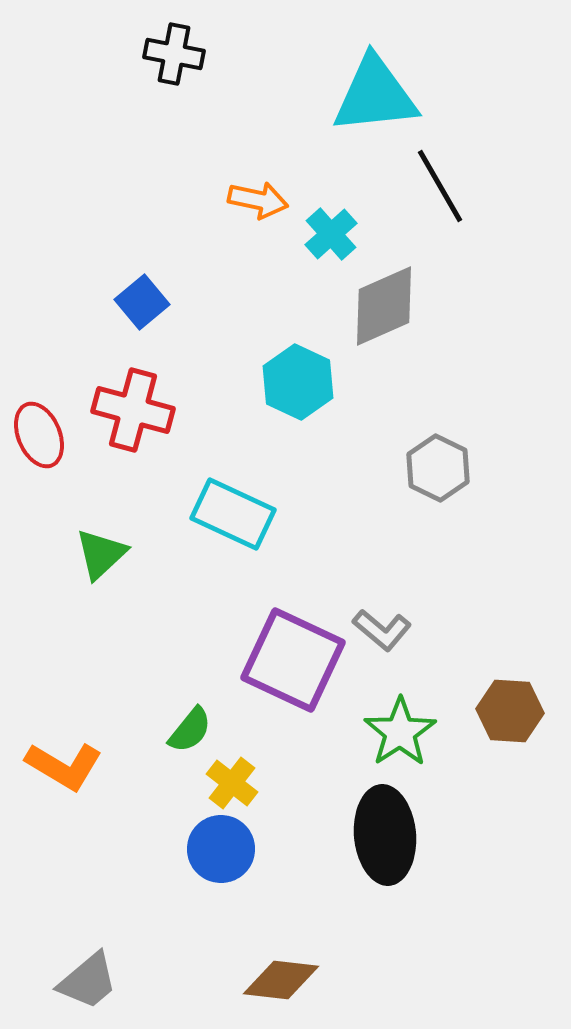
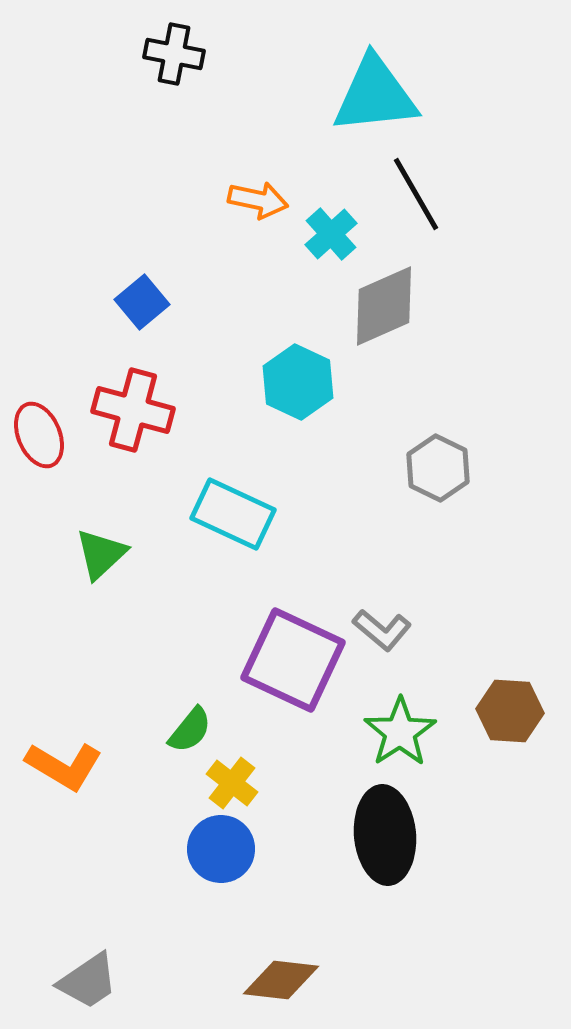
black line: moved 24 px left, 8 px down
gray trapezoid: rotated 6 degrees clockwise
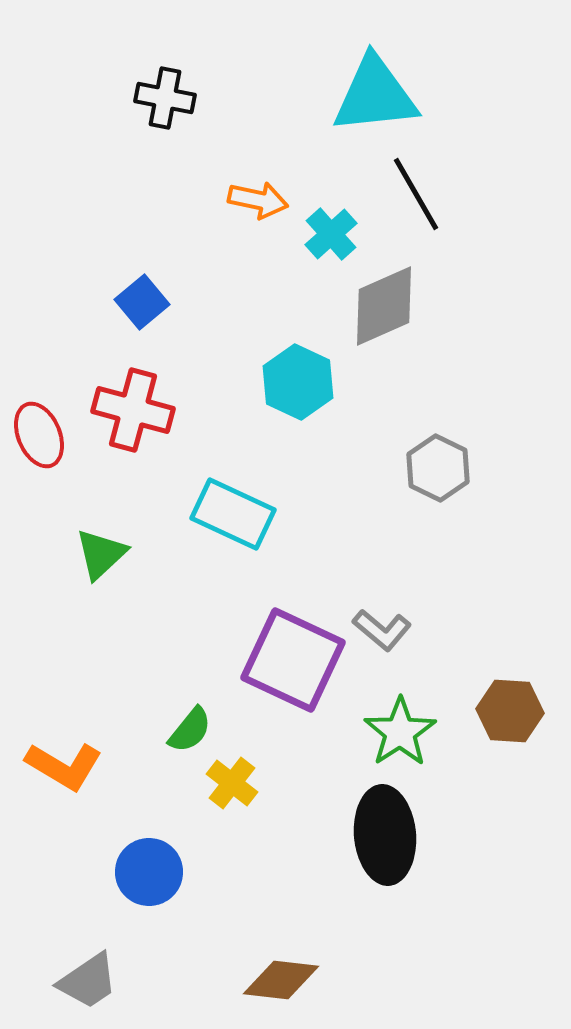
black cross: moved 9 px left, 44 px down
blue circle: moved 72 px left, 23 px down
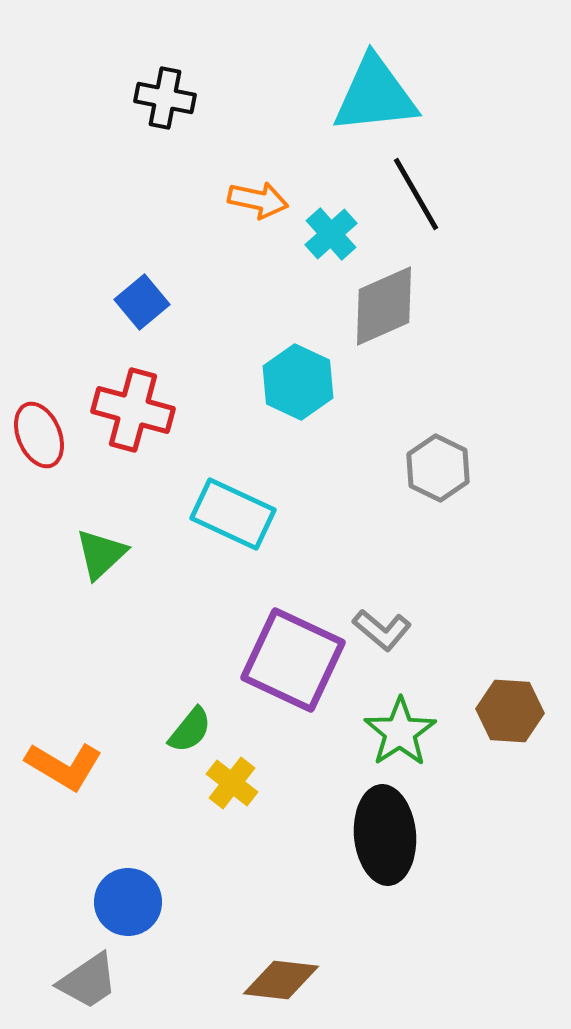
blue circle: moved 21 px left, 30 px down
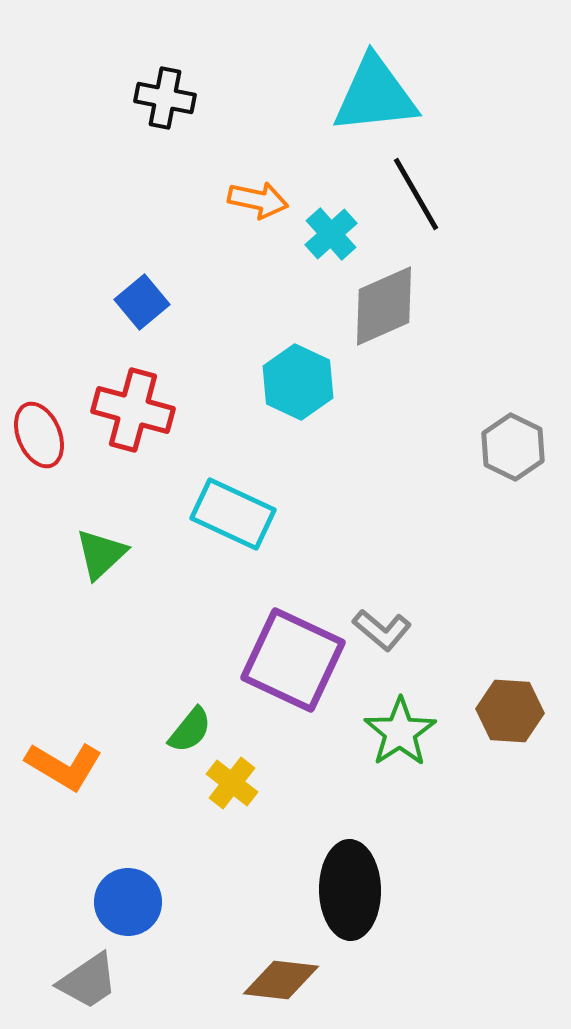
gray hexagon: moved 75 px right, 21 px up
black ellipse: moved 35 px left, 55 px down; rotated 4 degrees clockwise
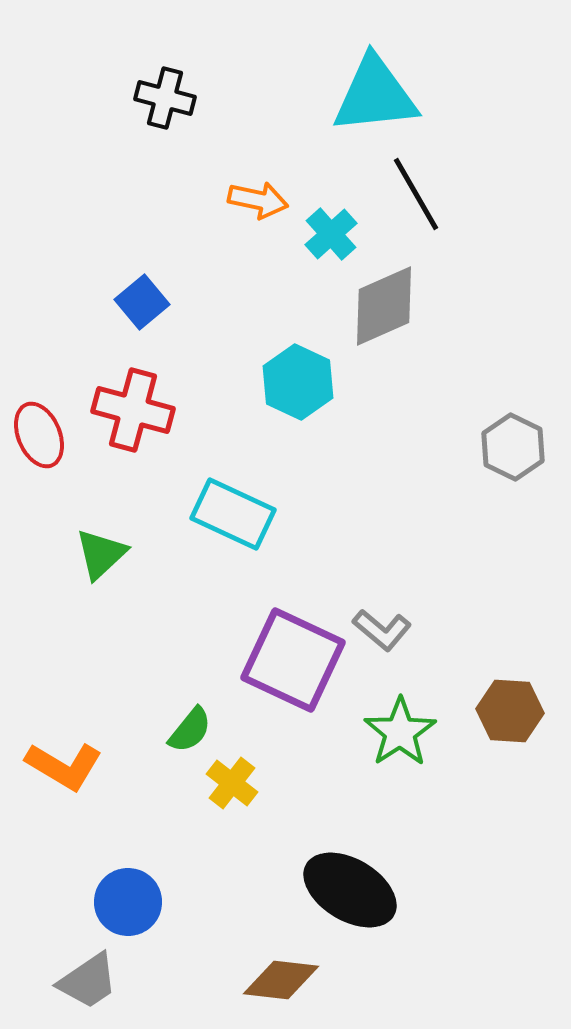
black cross: rotated 4 degrees clockwise
black ellipse: rotated 58 degrees counterclockwise
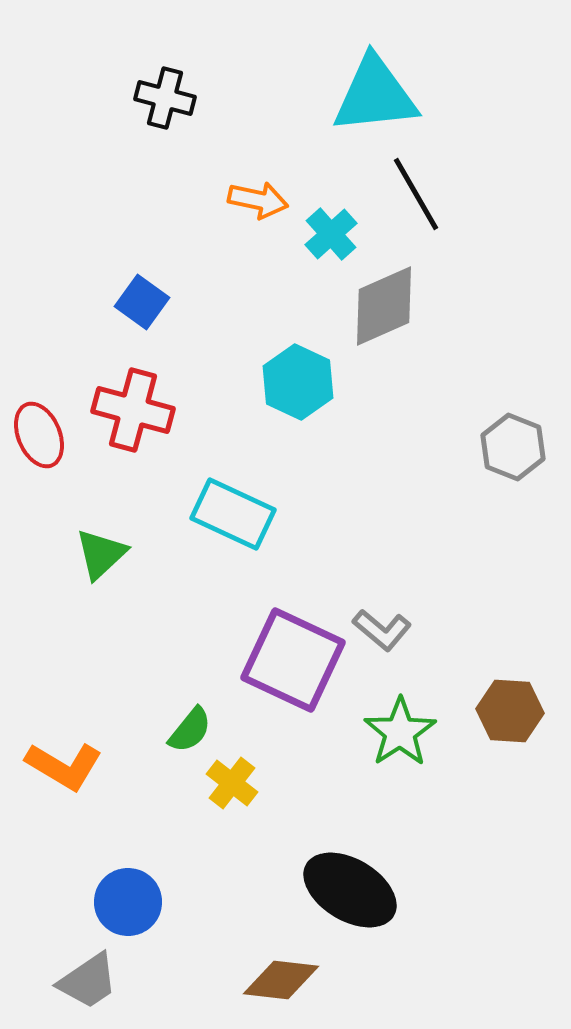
blue square: rotated 14 degrees counterclockwise
gray hexagon: rotated 4 degrees counterclockwise
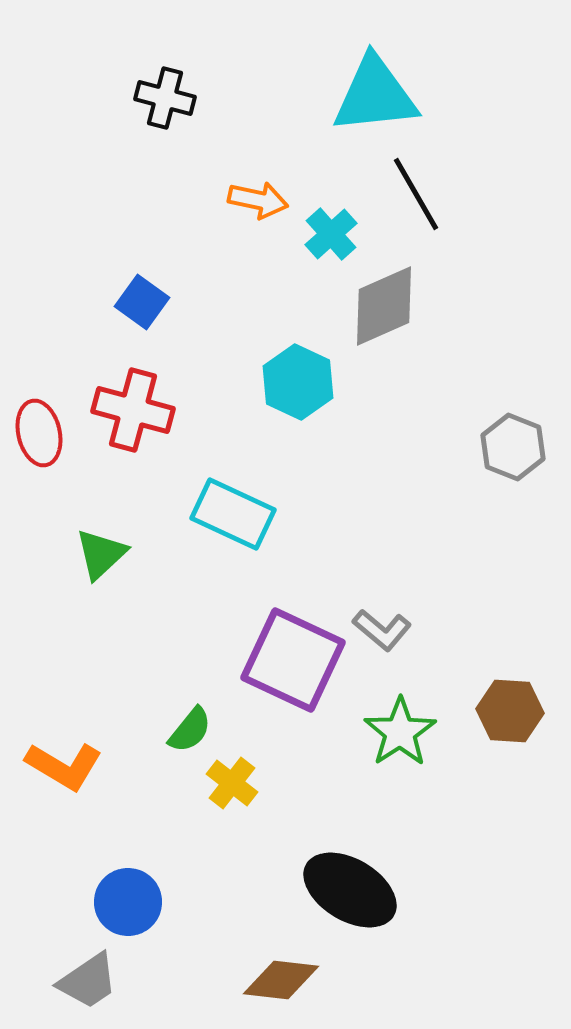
red ellipse: moved 2 px up; rotated 10 degrees clockwise
